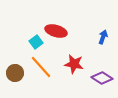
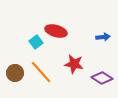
blue arrow: rotated 64 degrees clockwise
orange line: moved 5 px down
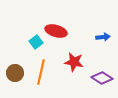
red star: moved 2 px up
orange line: rotated 55 degrees clockwise
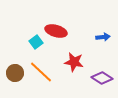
orange line: rotated 60 degrees counterclockwise
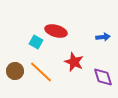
cyan square: rotated 24 degrees counterclockwise
red star: rotated 12 degrees clockwise
brown circle: moved 2 px up
purple diamond: moved 1 px right, 1 px up; rotated 40 degrees clockwise
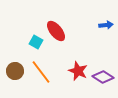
red ellipse: rotated 35 degrees clockwise
blue arrow: moved 3 px right, 12 px up
red star: moved 4 px right, 9 px down
orange line: rotated 10 degrees clockwise
purple diamond: rotated 40 degrees counterclockwise
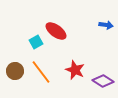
blue arrow: rotated 16 degrees clockwise
red ellipse: rotated 15 degrees counterclockwise
cyan square: rotated 32 degrees clockwise
red star: moved 3 px left, 1 px up
purple diamond: moved 4 px down
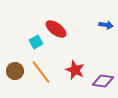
red ellipse: moved 2 px up
purple diamond: rotated 25 degrees counterclockwise
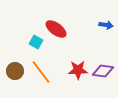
cyan square: rotated 32 degrees counterclockwise
red star: moved 3 px right; rotated 24 degrees counterclockwise
purple diamond: moved 10 px up
